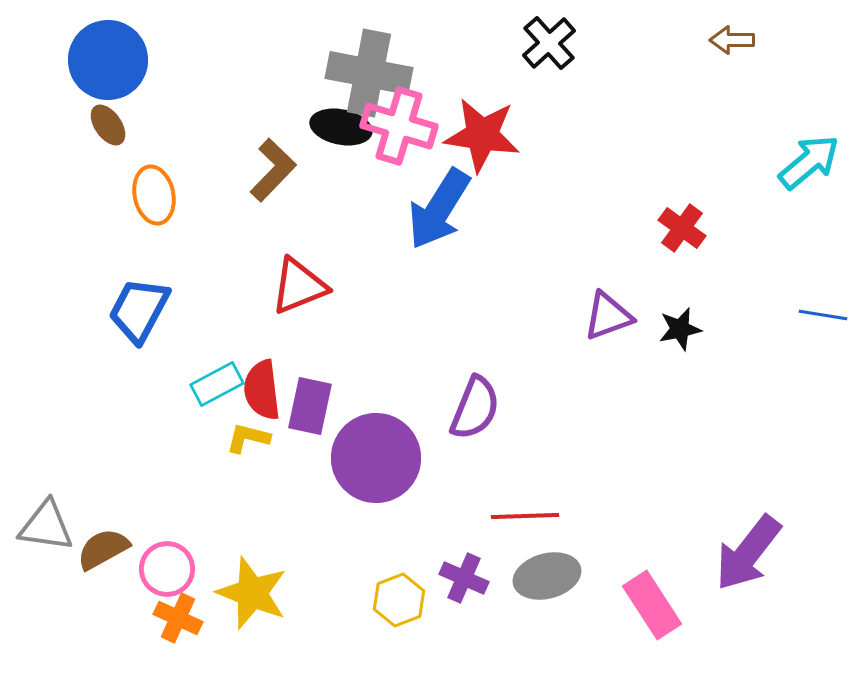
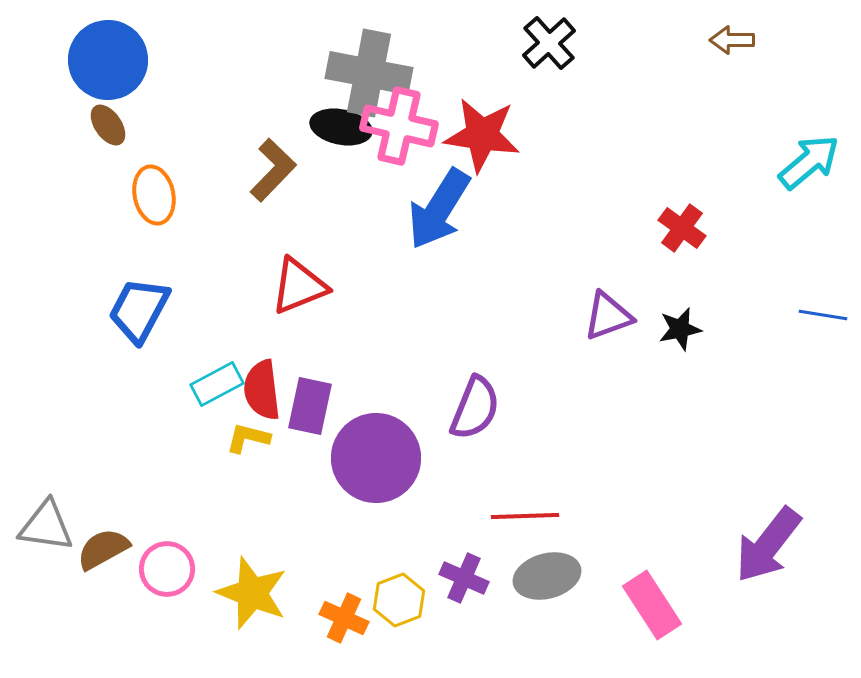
pink cross: rotated 4 degrees counterclockwise
purple arrow: moved 20 px right, 8 px up
orange cross: moved 166 px right
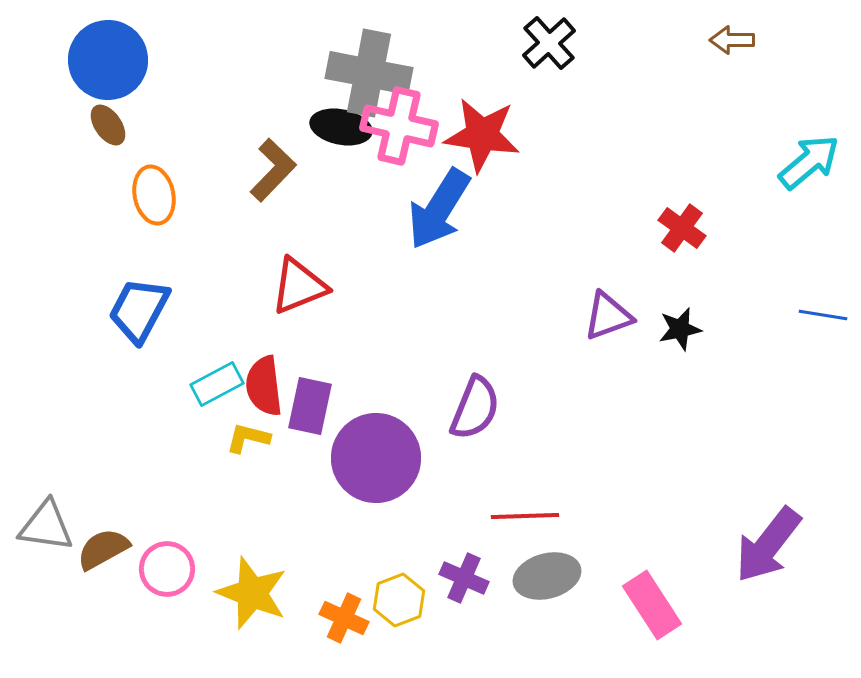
red semicircle: moved 2 px right, 4 px up
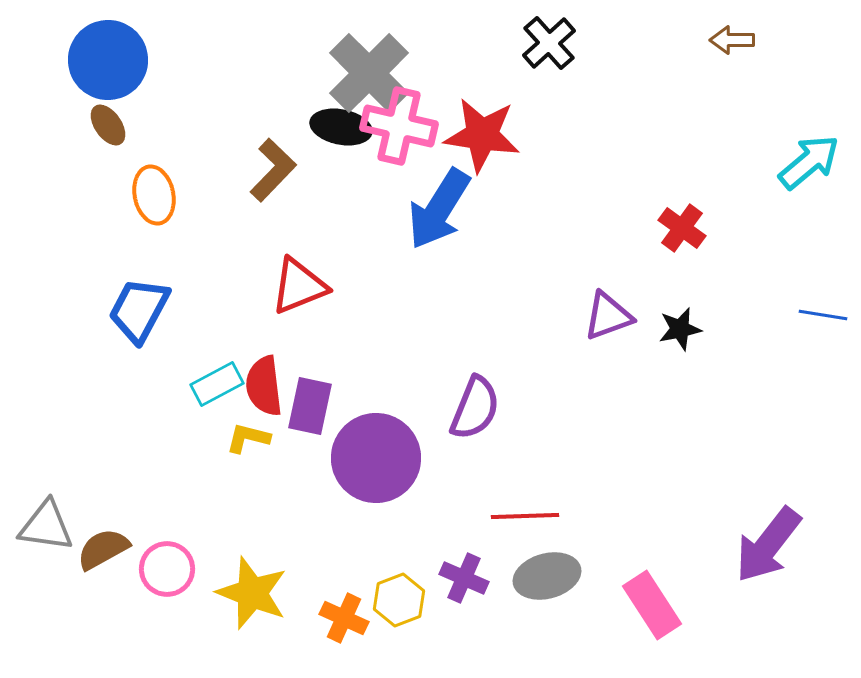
gray cross: rotated 34 degrees clockwise
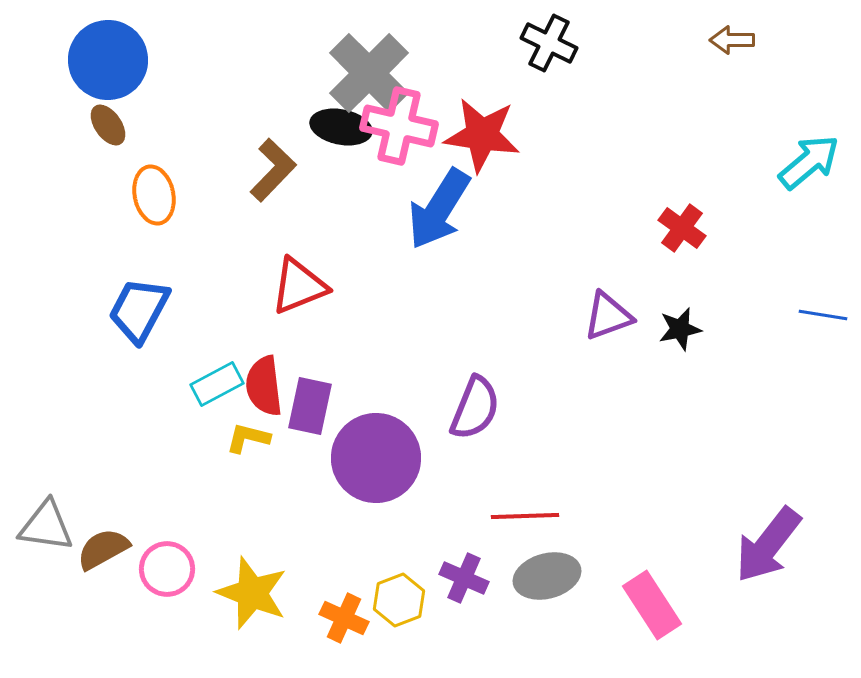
black cross: rotated 22 degrees counterclockwise
